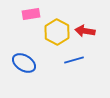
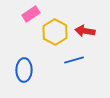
pink rectangle: rotated 24 degrees counterclockwise
yellow hexagon: moved 2 px left
blue ellipse: moved 7 px down; rotated 60 degrees clockwise
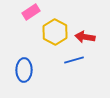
pink rectangle: moved 2 px up
red arrow: moved 6 px down
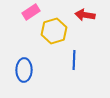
yellow hexagon: moved 1 px left, 1 px up; rotated 15 degrees clockwise
red arrow: moved 22 px up
blue line: rotated 72 degrees counterclockwise
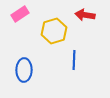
pink rectangle: moved 11 px left, 2 px down
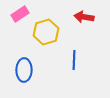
red arrow: moved 1 px left, 2 px down
yellow hexagon: moved 8 px left, 1 px down
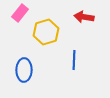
pink rectangle: moved 1 px up; rotated 18 degrees counterclockwise
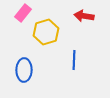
pink rectangle: moved 3 px right
red arrow: moved 1 px up
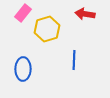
red arrow: moved 1 px right, 2 px up
yellow hexagon: moved 1 px right, 3 px up
blue ellipse: moved 1 px left, 1 px up
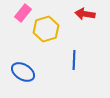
yellow hexagon: moved 1 px left
blue ellipse: moved 3 px down; rotated 60 degrees counterclockwise
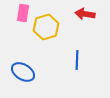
pink rectangle: rotated 30 degrees counterclockwise
yellow hexagon: moved 2 px up
blue line: moved 3 px right
